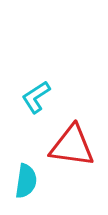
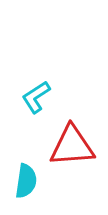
red triangle: rotated 12 degrees counterclockwise
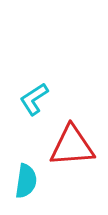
cyan L-shape: moved 2 px left, 2 px down
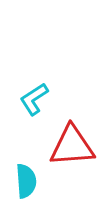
cyan semicircle: rotated 12 degrees counterclockwise
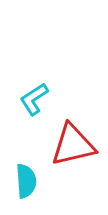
red triangle: moved 1 px right, 1 px up; rotated 9 degrees counterclockwise
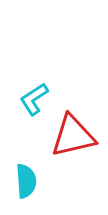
red triangle: moved 9 px up
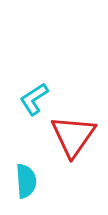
red triangle: rotated 42 degrees counterclockwise
